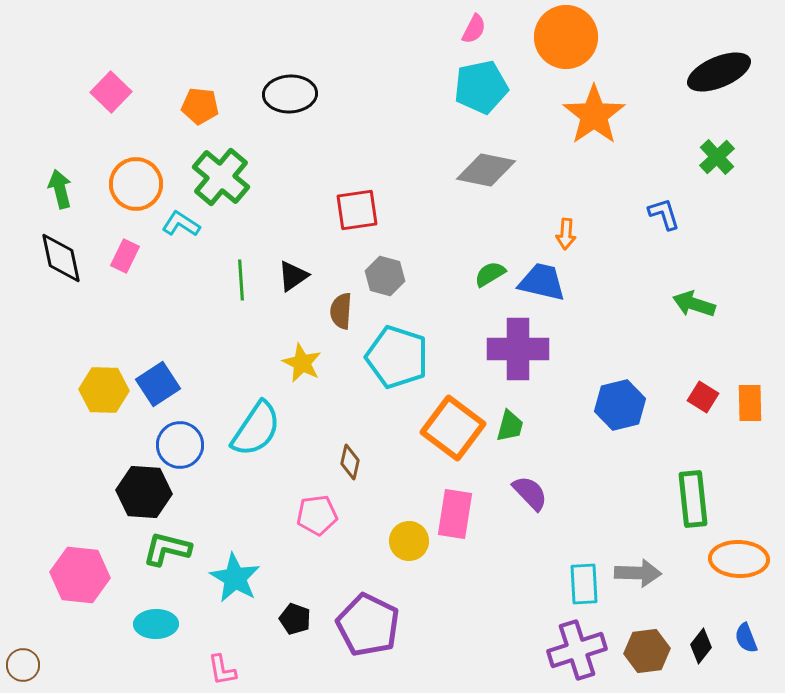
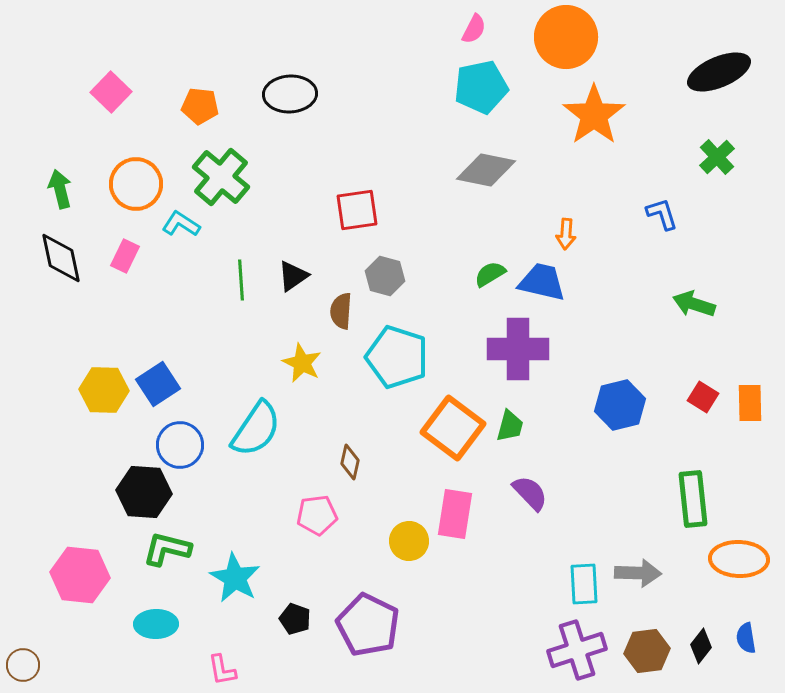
blue L-shape at (664, 214): moved 2 px left
blue semicircle at (746, 638): rotated 12 degrees clockwise
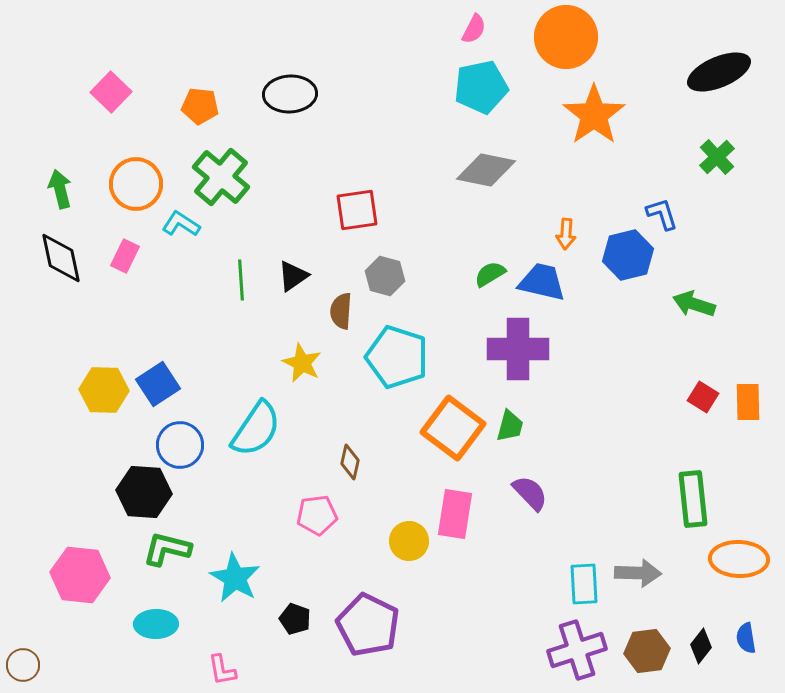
orange rectangle at (750, 403): moved 2 px left, 1 px up
blue hexagon at (620, 405): moved 8 px right, 150 px up
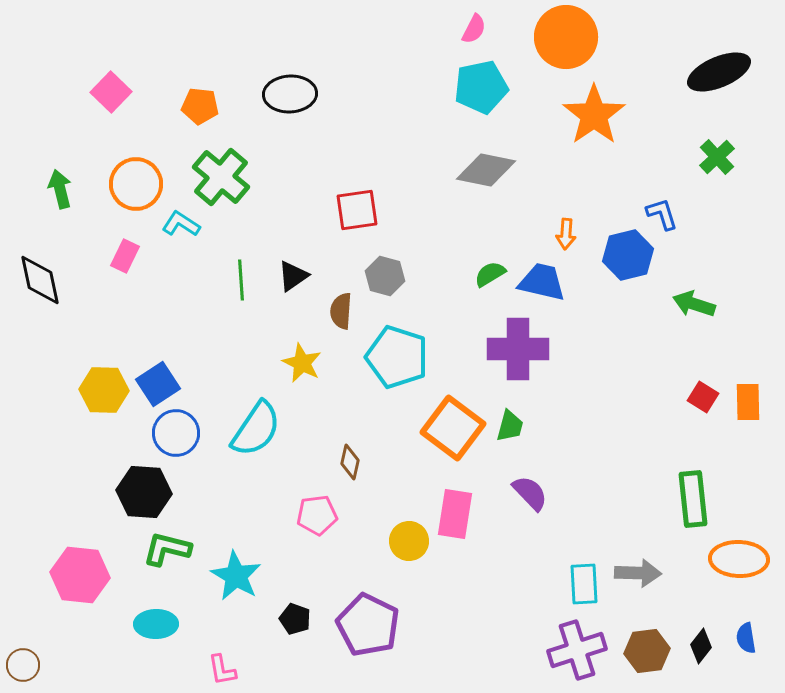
black diamond at (61, 258): moved 21 px left, 22 px down
blue circle at (180, 445): moved 4 px left, 12 px up
cyan star at (235, 578): moved 1 px right, 2 px up
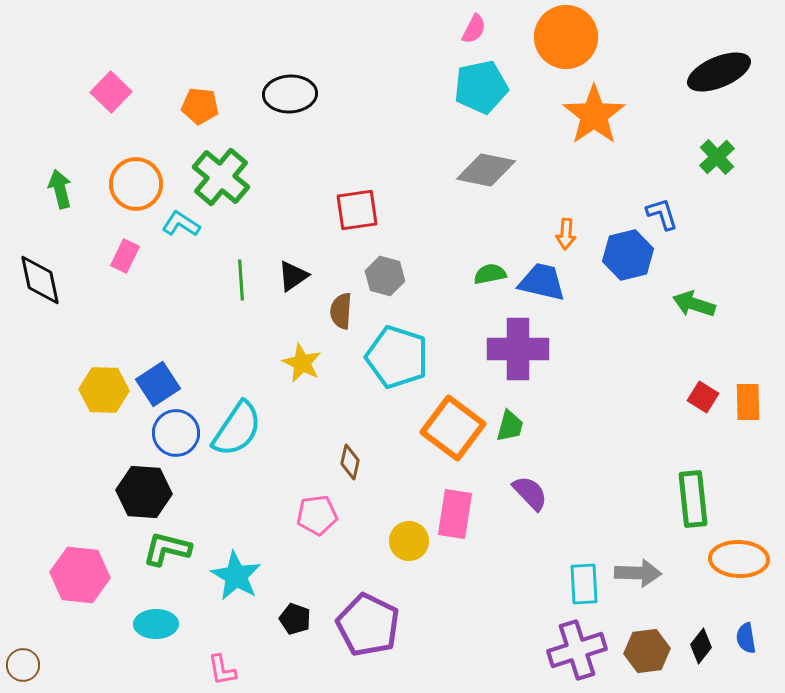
green semicircle at (490, 274): rotated 20 degrees clockwise
cyan semicircle at (256, 429): moved 19 px left
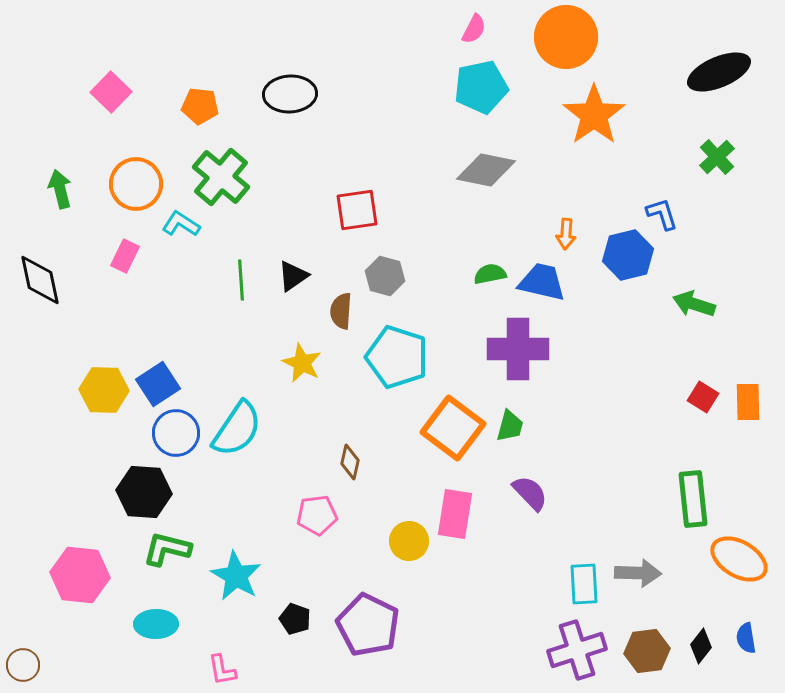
orange ellipse at (739, 559): rotated 28 degrees clockwise
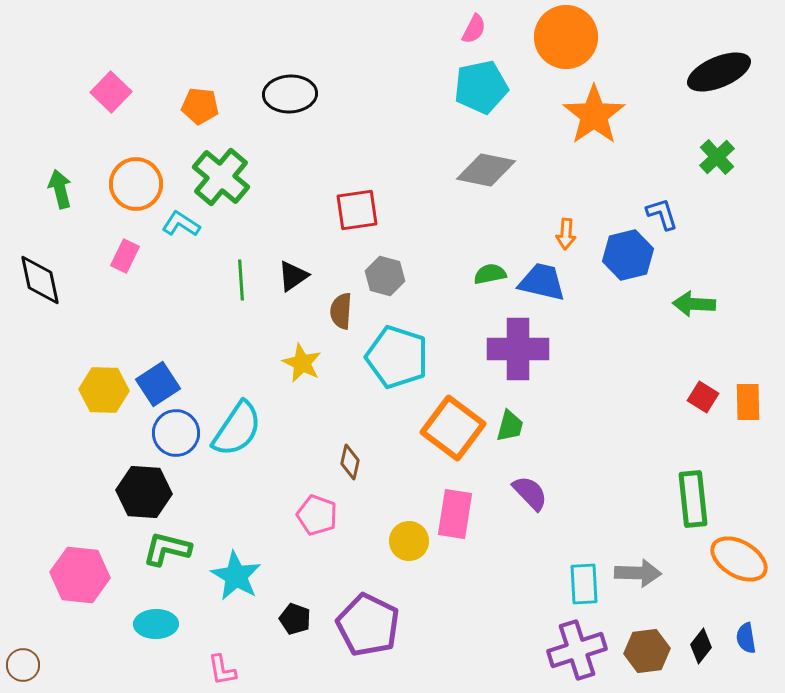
green arrow at (694, 304): rotated 15 degrees counterclockwise
pink pentagon at (317, 515): rotated 27 degrees clockwise
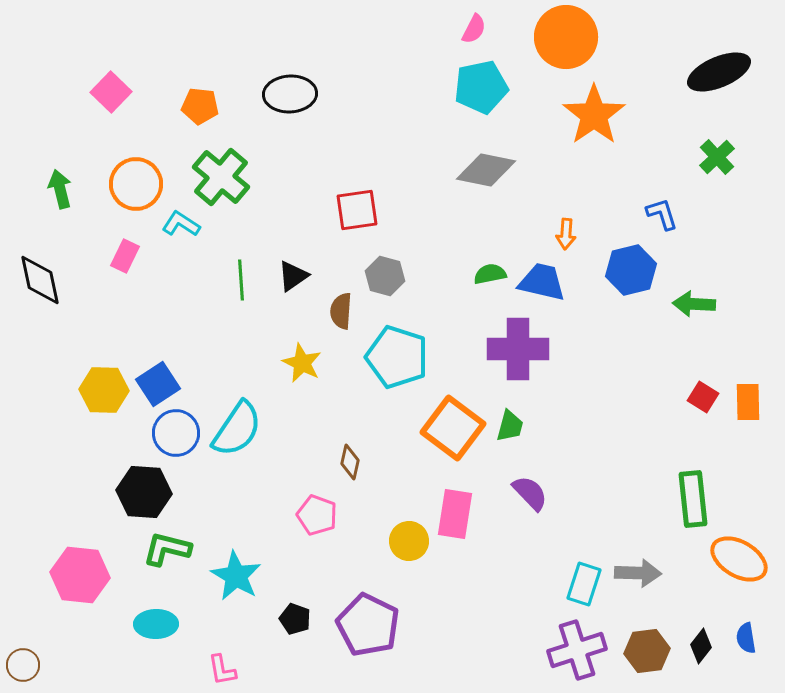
blue hexagon at (628, 255): moved 3 px right, 15 px down
cyan rectangle at (584, 584): rotated 21 degrees clockwise
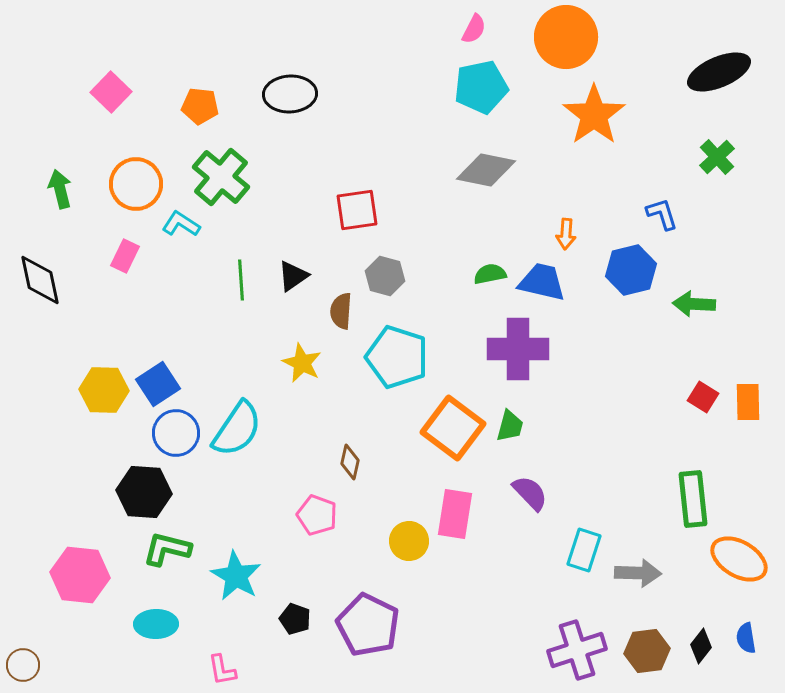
cyan rectangle at (584, 584): moved 34 px up
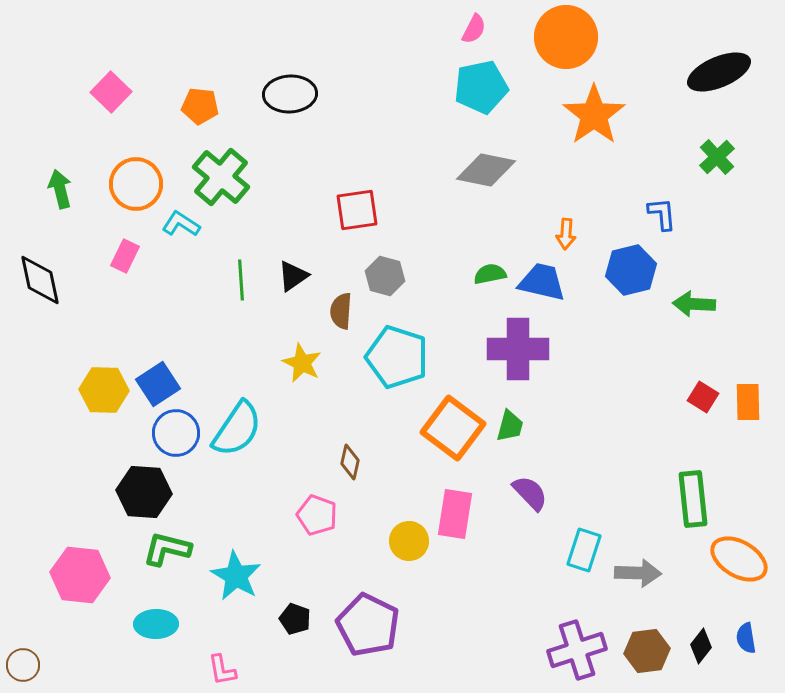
blue L-shape at (662, 214): rotated 12 degrees clockwise
